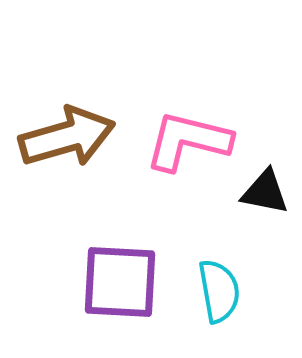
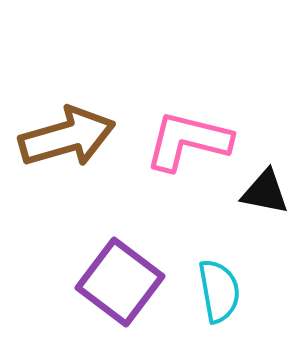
purple square: rotated 34 degrees clockwise
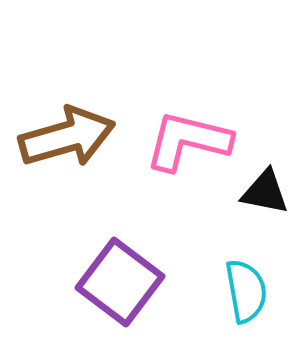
cyan semicircle: moved 27 px right
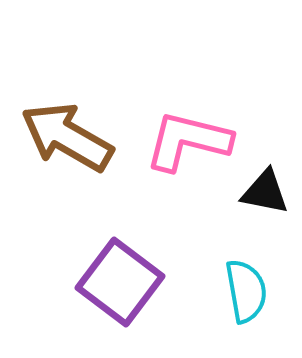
brown arrow: rotated 134 degrees counterclockwise
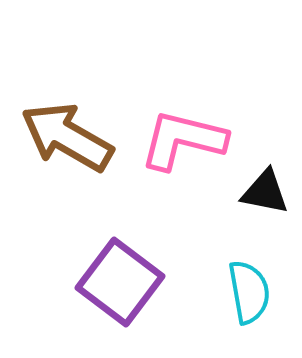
pink L-shape: moved 5 px left, 1 px up
cyan semicircle: moved 3 px right, 1 px down
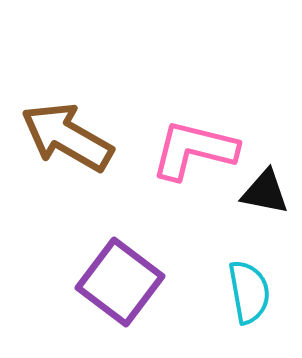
pink L-shape: moved 11 px right, 10 px down
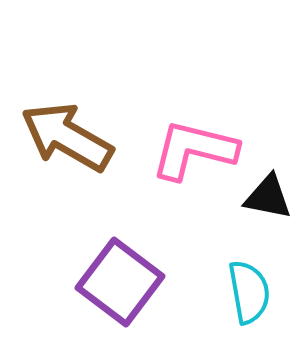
black triangle: moved 3 px right, 5 px down
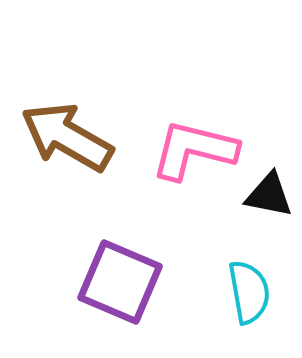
black triangle: moved 1 px right, 2 px up
purple square: rotated 14 degrees counterclockwise
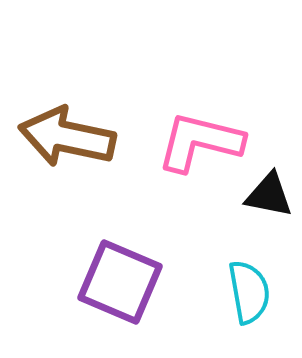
brown arrow: rotated 18 degrees counterclockwise
pink L-shape: moved 6 px right, 8 px up
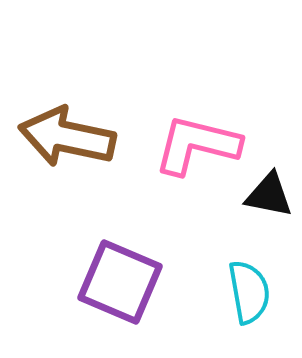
pink L-shape: moved 3 px left, 3 px down
